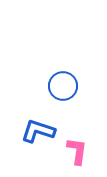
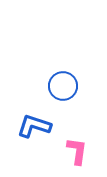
blue L-shape: moved 4 px left, 5 px up
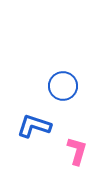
pink L-shape: rotated 8 degrees clockwise
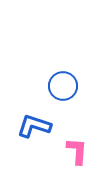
pink L-shape: rotated 12 degrees counterclockwise
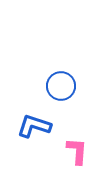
blue circle: moved 2 px left
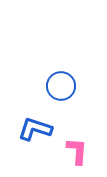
blue L-shape: moved 1 px right, 3 px down
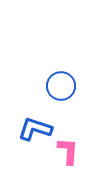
pink L-shape: moved 9 px left
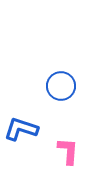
blue L-shape: moved 14 px left
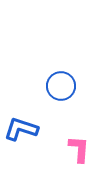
pink L-shape: moved 11 px right, 2 px up
